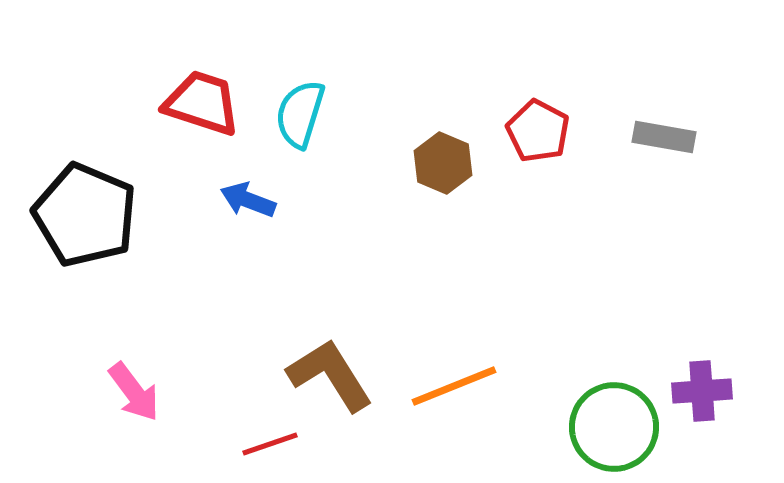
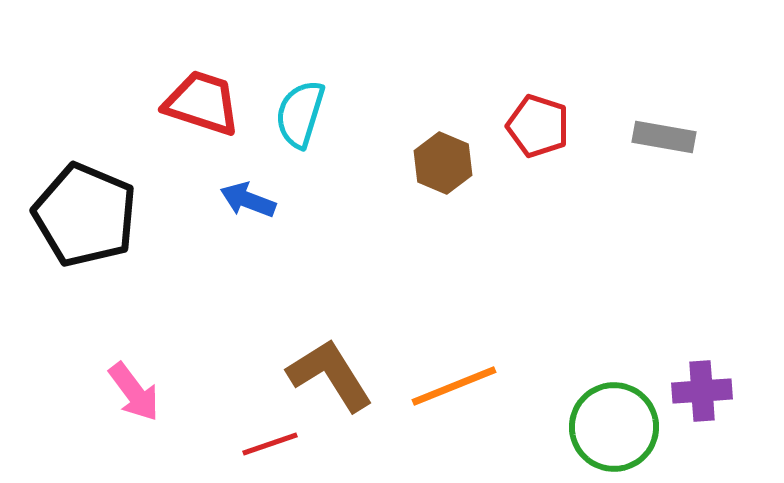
red pentagon: moved 5 px up; rotated 10 degrees counterclockwise
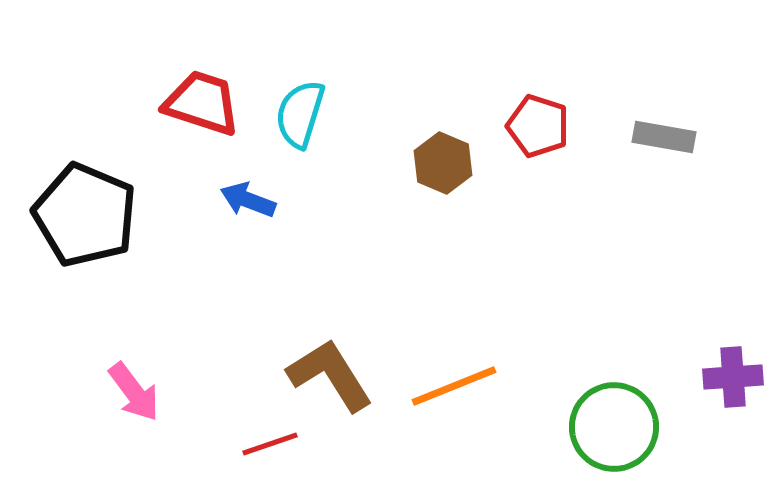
purple cross: moved 31 px right, 14 px up
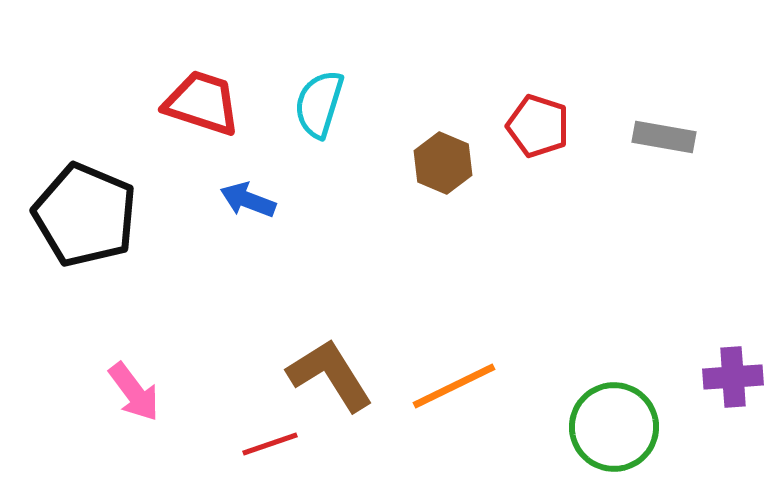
cyan semicircle: moved 19 px right, 10 px up
orange line: rotated 4 degrees counterclockwise
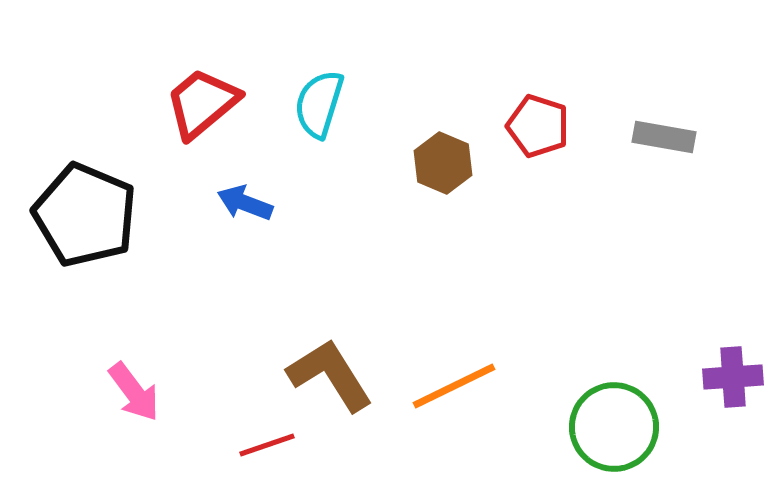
red trapezoid: rotated 58 degrees counterclockwise
blue arrow: moved 3 px left, 3 px down
red line: moved 3 px left, 1 px down
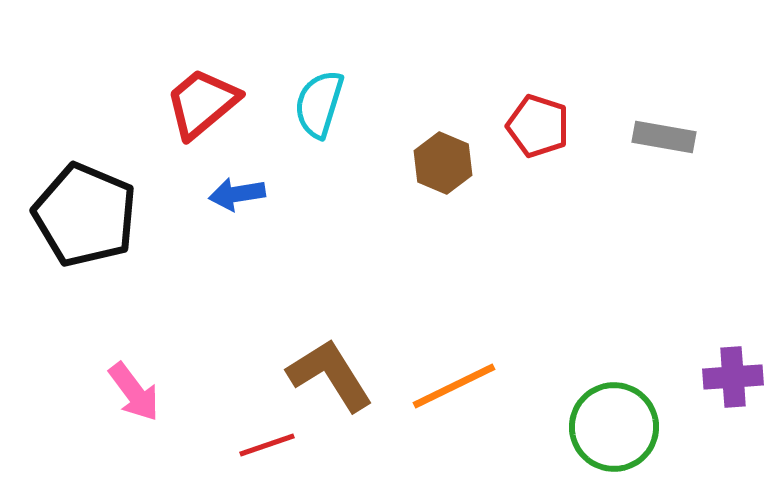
blue arrow: moved 8 px left, 9 px up; rotated 30 degrees counterclockwise
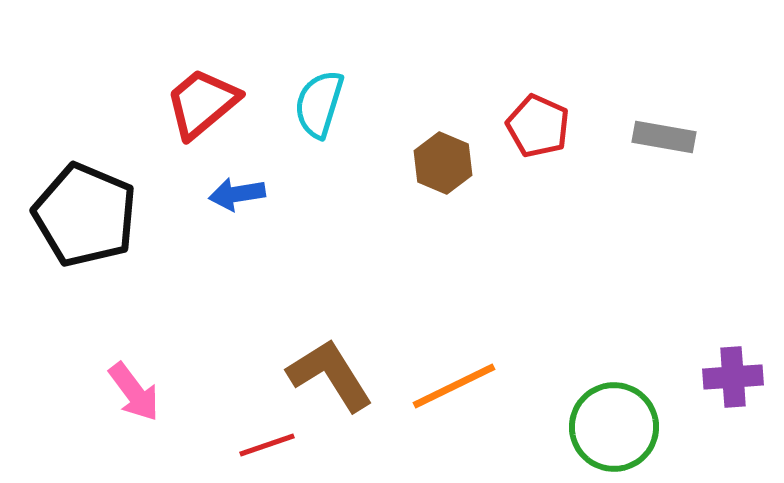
red pentagon: rotated 6 degrees clockwise
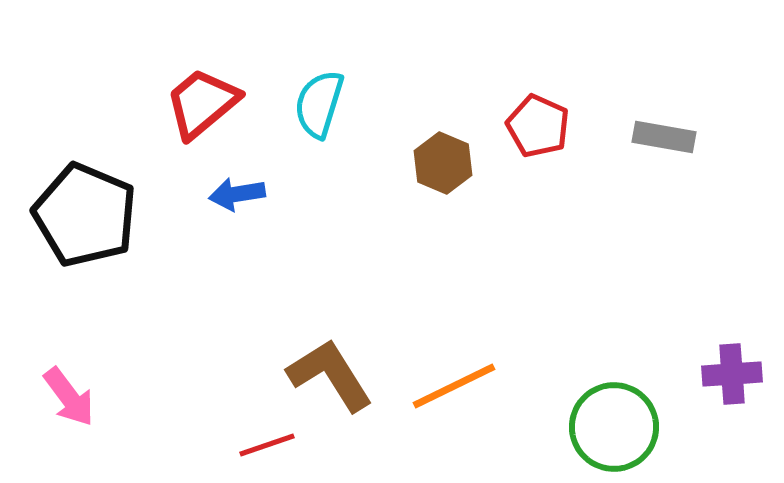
purple cross: moved 1 px left, 3 px up
pink arrow: moved 65 px left, 5 px down
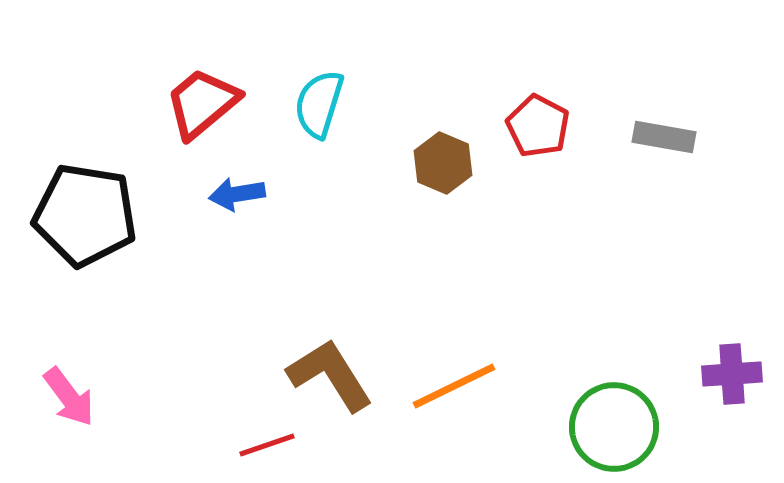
red pentagon: rotated 4 degrees clockwise
black pentagon: rotated 14 degrees counterclockwise
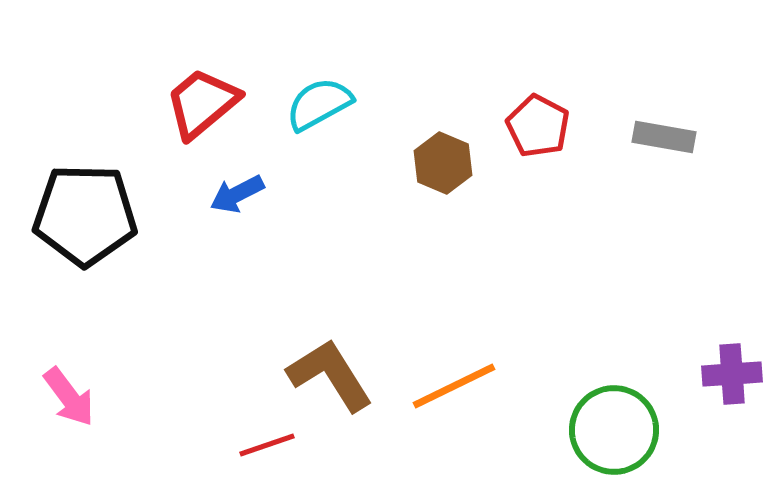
cyan semicircle: rotated 44 degrees clockwise
blue arrow: rotated 18 degrees counterclockwise
black pentagon: rotated 8 degrees counterclockwise
green circle: moved 3 px down
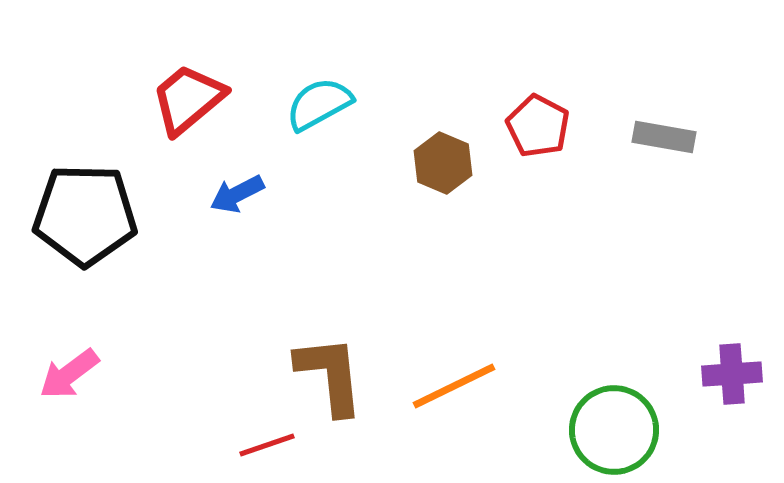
red trapezoid: moved 14 px left, 4 px up
brown L-shape: rotated 26 degrees clockwise
pink arrow: moved 23 px up; rotated 90 degrees clockwise
